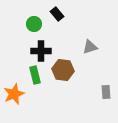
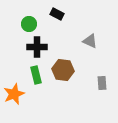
black rectangle: rotated 24 degrees counterclockwise
green circle: moved 5 px left
gray triangle: moved 6 px up; rotated 42 degrees clockwise
black cross: moved 4 px left, 4 px up
green rectangle: moved 1 px right
gray rectangle: moved 4 px left, 9 px up
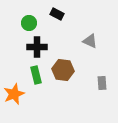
green circle: moved 1 px up
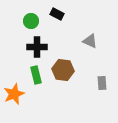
green circle: moved 2 px right, 2 px up
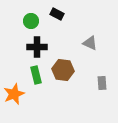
gray triangle: moved 2 px down
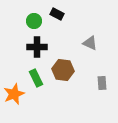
green circle: moved 3 px right
green rectangle: moved 3 px down; rotated 12 degrees counterclockwise
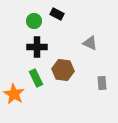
orange star: rotated 20 degrees counterclockwise
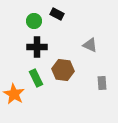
gray triangle: moved 2 px down
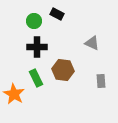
gray triangle: moved 2 px right, 2 px up
gray rectangle: moved 1 px left, 2 px up
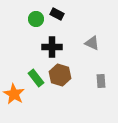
green circle: moved 2 px right, 2 px up
black cross: moved 15 px right
brown hexagon: moved 3 px left, 5 px down; rotated 10 degrees clockwise
green rectangle: rotated 12 degrees counterclockwise
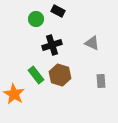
black rectangle: moved 1 px right, 3 px up
black cross: moved 2 px up; rotated 18 degrees counterclockwise
green rectangle: moved 3 px up
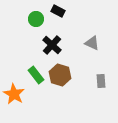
black cross: rotated 30 degrees counterclockwise
